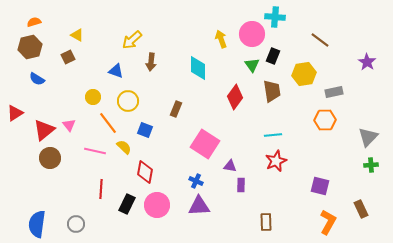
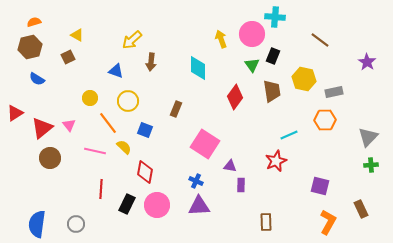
yellow hexagon at (304, 74): moved 5 px down; rotated 20 degrees clockwise
yellow circle at (93, 97): moved 3 px left, 1 px down
red triangle at (44, 130): moved 2 px left, 2 px up
cyan line at (273, 135): moved 16 px right; rotated 18 degrees counterclockwise
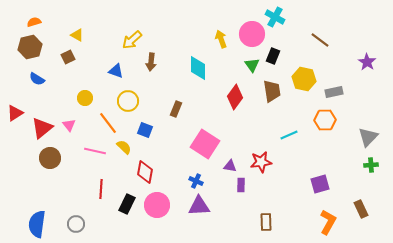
cyan cross at (275, 17): rotated 24 degrees clockwise
yellow circle at (90, 98): moved 5 px left
red star at (276, 161): moved 15 px left, 1 px down; rotated 15 degrees clockwise
purple square at (320, 186): moved 2 px up; rotated 30 degrees counterclockwise
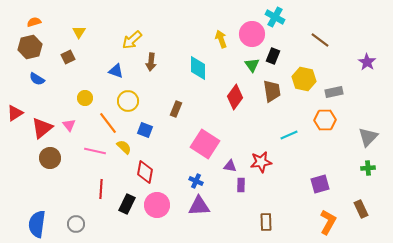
yellow triangle at (77, 35): moved 2 px right, 3 px up; rotated 32 degrees clockwise
green cross at (371, 165): moved 3 px left, 3 px down
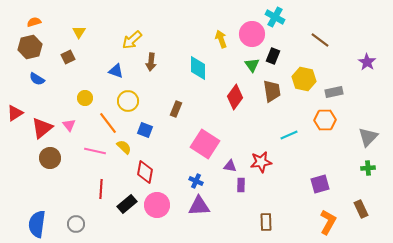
black rectangle at (127, 204): rotated 24 degrees clockwise
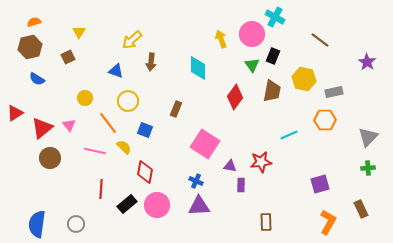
brown trapezoid at (272, 91): rotated 20 degrees clockwise
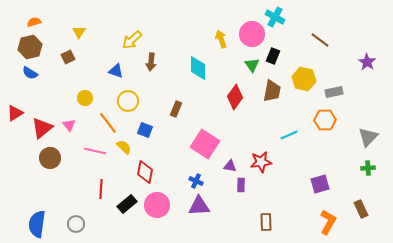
blue semicircle at (37, 79): moved 7 px left, 6 px up
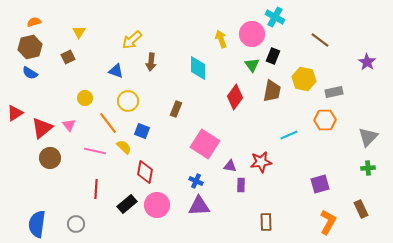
blue square at (145, 130): moved 3 px left, 1 px down
red line at (101, 189): moved 5 px left
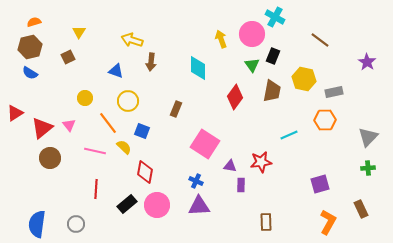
yellow arrow at (132, 40): rotated 60 degrees clockwise
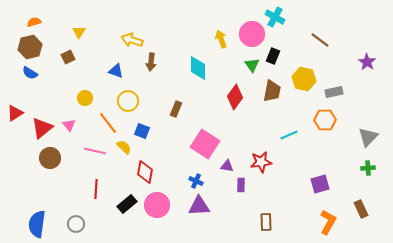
purple triangle at (230, 166): moved 3 px left
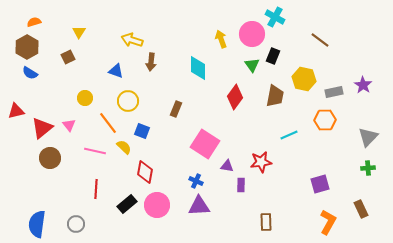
brown hexagon at (30, 47): moved 3 px left; rotated 15 degrees counterclockwise
purple star at (367, 62): moved 4 px left, 23 px down
brown trapezoid at (272, 91): moved 3 px right, 5 px down
red triangle at (15, 113): moved 1 px right, 2 px up; rotated 18 degrees clockwise
